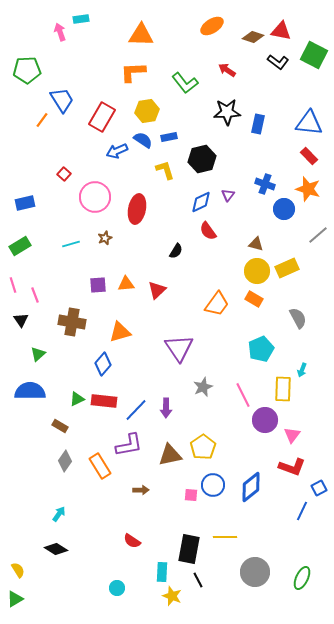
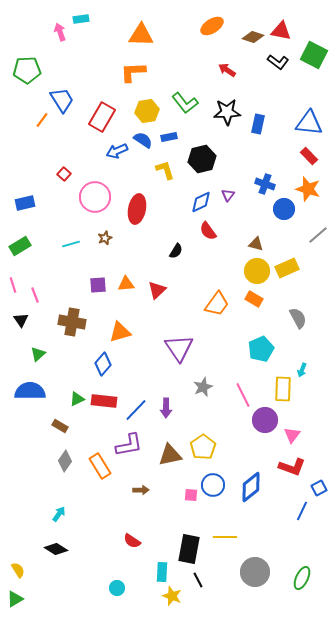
green L-shape at (185, 83): moved 20 px down
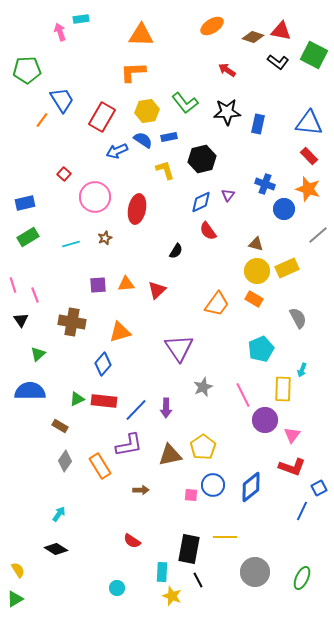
green rectangle at (20, 246): moved 8 px right, 9 px up
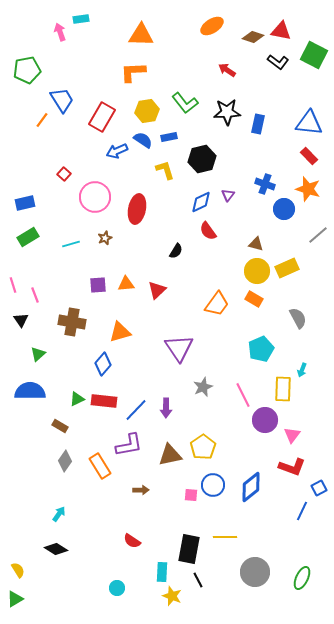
green pentagon at (27, 70): rotated 8 degrees counterclockwise
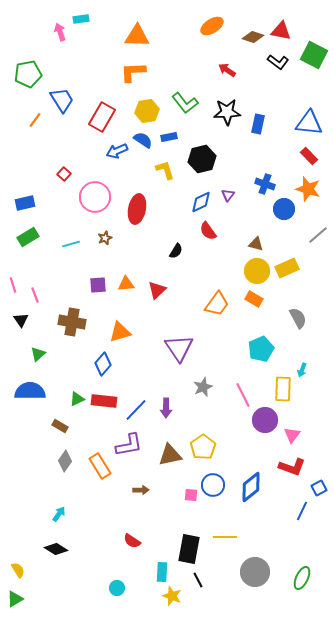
orange triangle at (141, 35): moved 4 px left, 1 px down
green pentagon at (27, 70): moved 1 px right, 4 px down
orange line at (42, 120): moved 7 px left
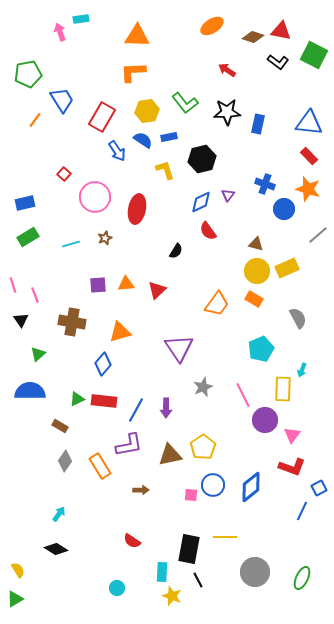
blue arrow at (117, 151): rotated 100 degrees counterclockwise
blue line at (136, 410): rotated 15 degrees counterclockwise
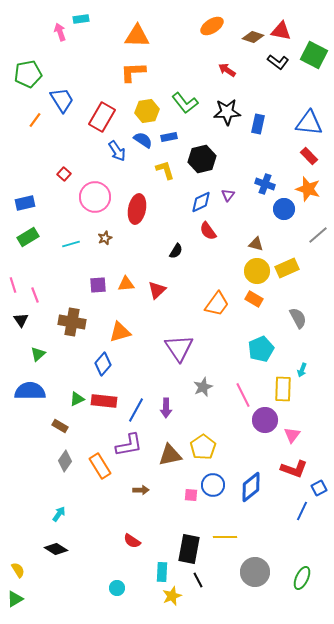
red L-shape at (292, 467): moved 2 px right, 2 px down
yellow star at (172, 596): rotated 30 degrees clockwise
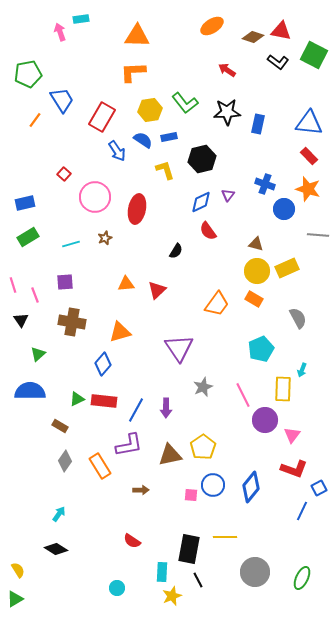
yellow hexagon at (147, 111): moved 3 px right, 1 px up
gray line at (318, 235): rotated 45 degrees clockwise
purple square at (98, 285): moved 33 px left, 3 px up
blue diamond at (251, 487): rotated 12 degrees counterclockwise
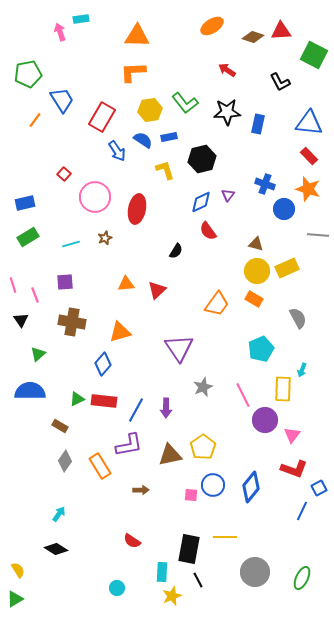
red triangle at (281, 31): rotated 15 degrees counterclockwise
black L-shape at (278, 62): moved 2 px right, 20 px down; rotated 25 degrees clockwise
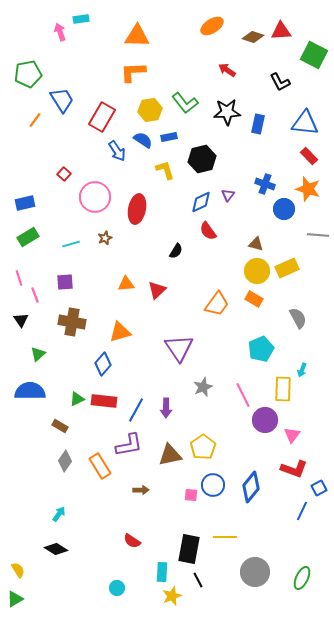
blue triangle at (309, 123): moved 4 px left
pink line at (13, 285): moved 6 px right, 7 px up
